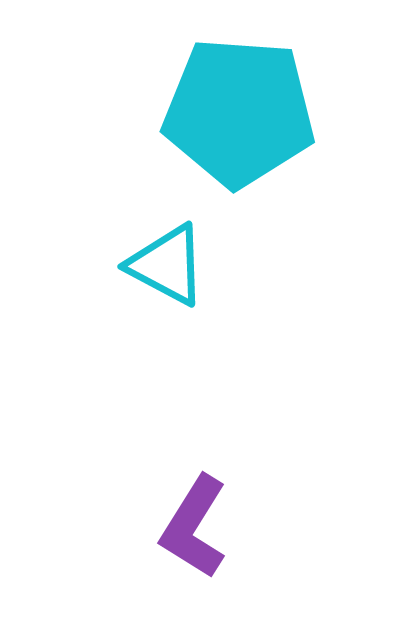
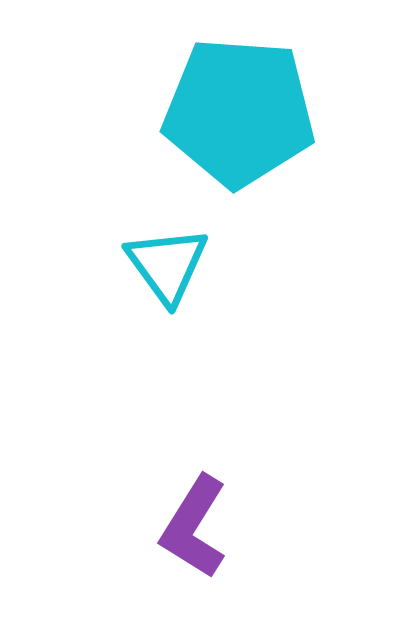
cyan triangle: rotated 26 degrees clockwise
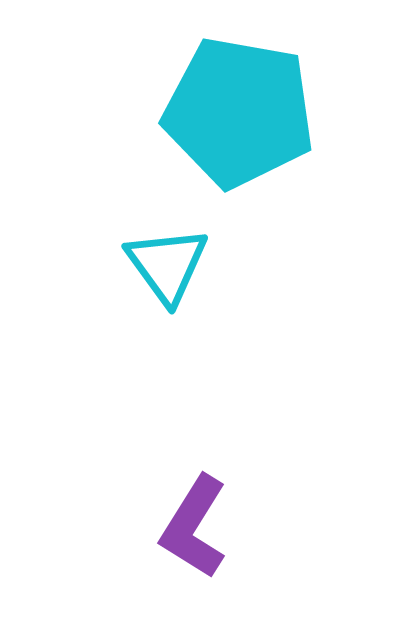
cyan pentagon: rotated 6 degrees clockwise
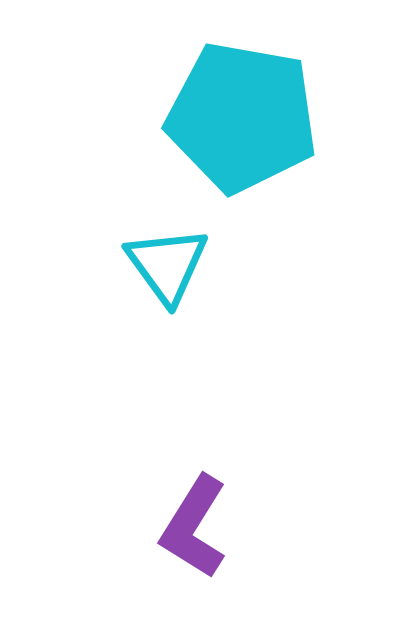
cyan pentagon: moved 3 px right, 5 px down
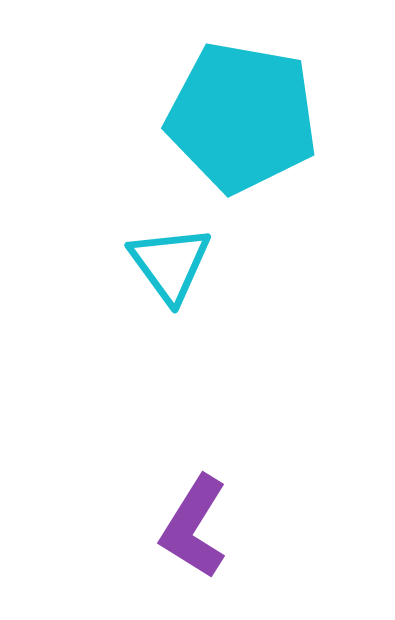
cyan triangle: moved 3 px right, 1 px up
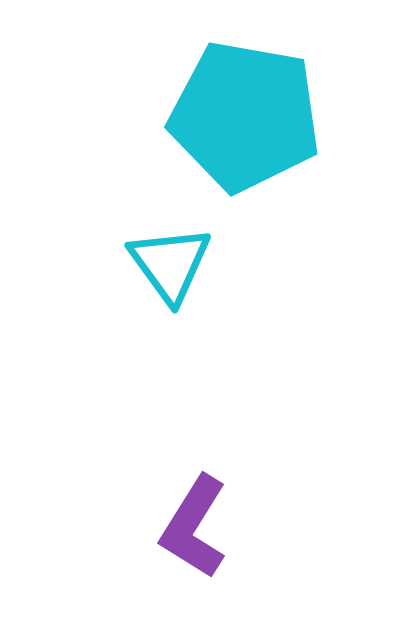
cyan pentagon: moved 3 px right, 1 px up
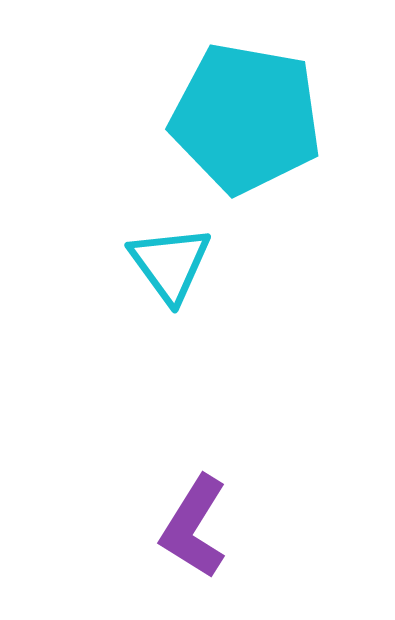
cyan pentagon: moved 1 px right, 2 px down
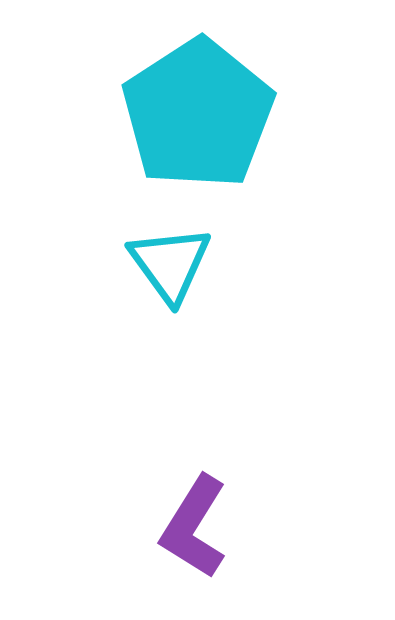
cyan pentagon: moved 48 px left, 4 px up; rotated 29 degrees clockwise
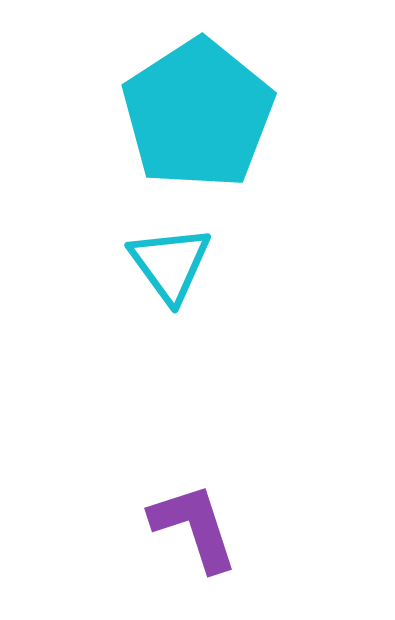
purple L-shape: rotated 130 degrees clockwise
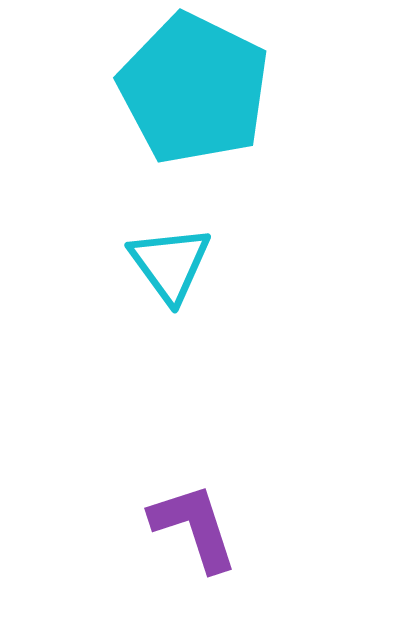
cyan pentagon: moved 4 px left, 25 px up; rotated 13 degrees counterclockwise
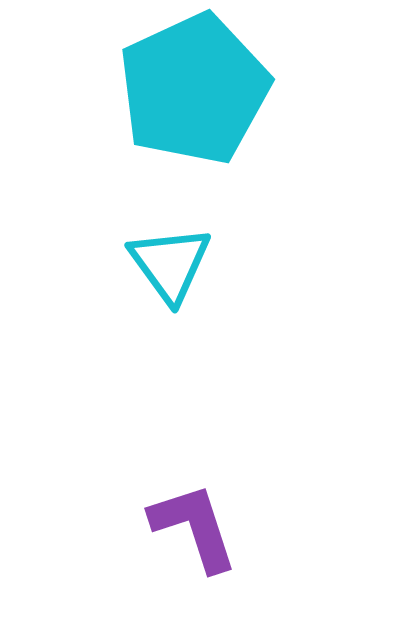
cyan pentagon: rotated 21 degrees clockwise
